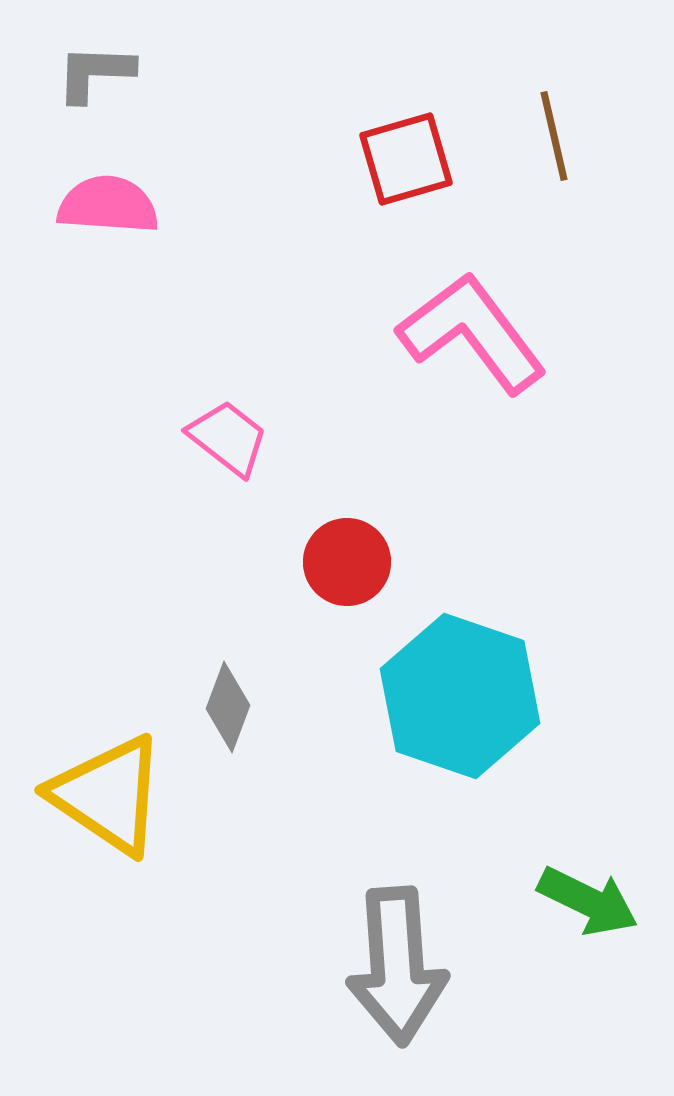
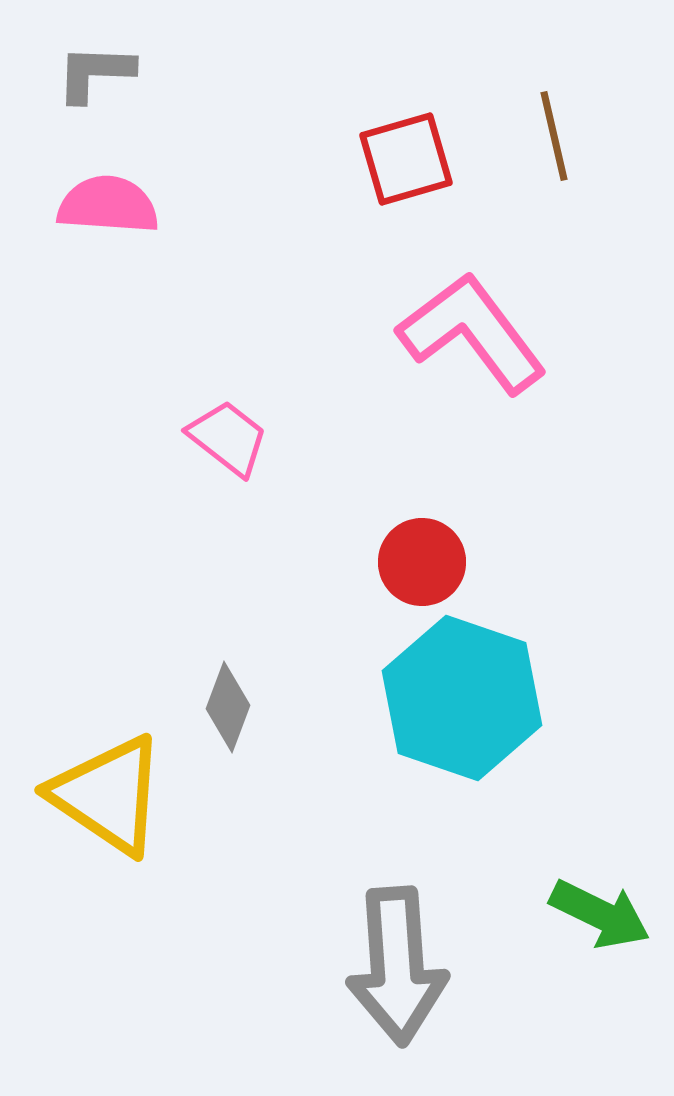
red circle: moved 75 px right
cyan hexagon: moved 2 px right, 2 px down
green arrow: moved 12 px right, 13 px down
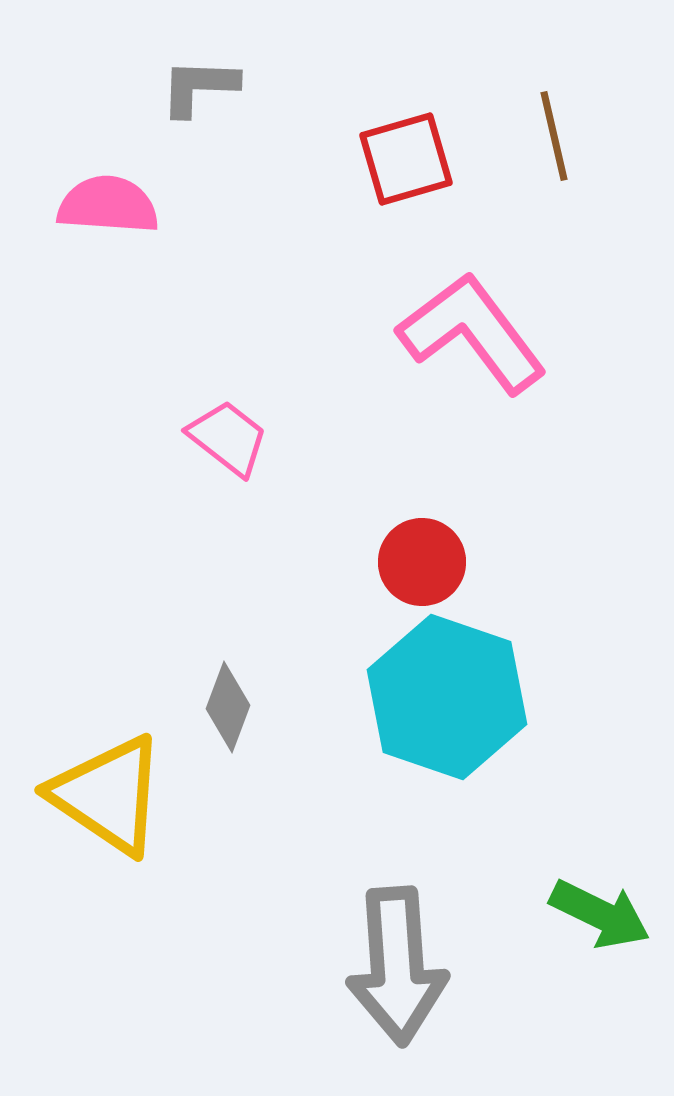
gray L-shape: moved 104 px right, 14 px down
cyan hexagon: moved 15 px left, 1 px up
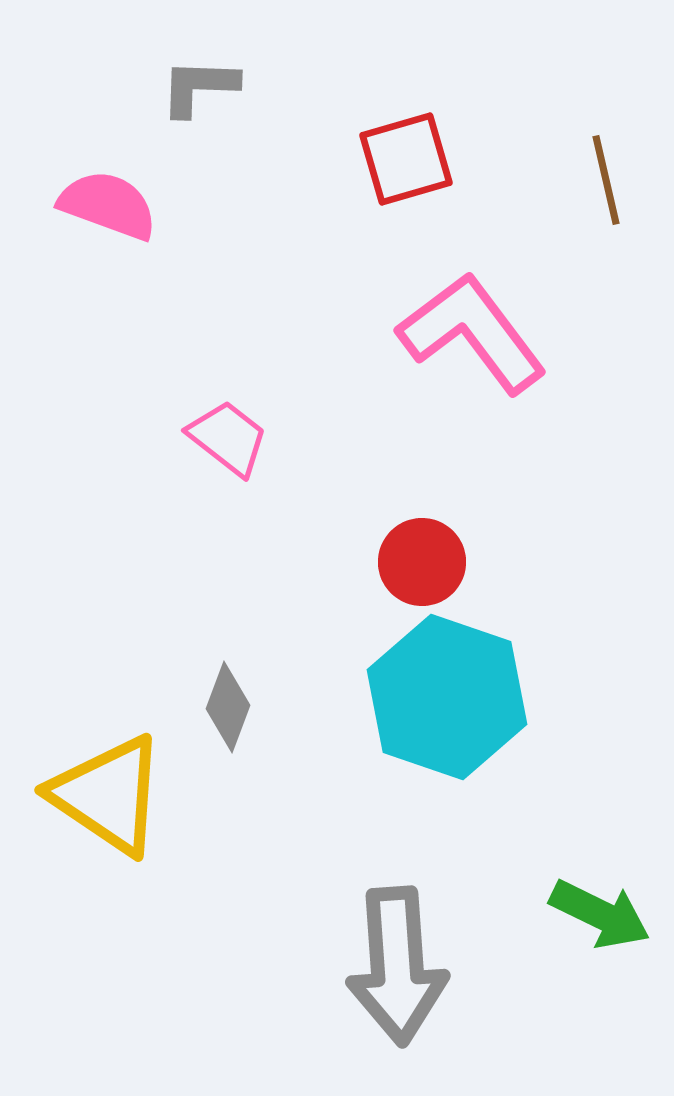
brown line: moved 52 px right, 44 px down
pink semicircle: rotated 16 degrees clockwise
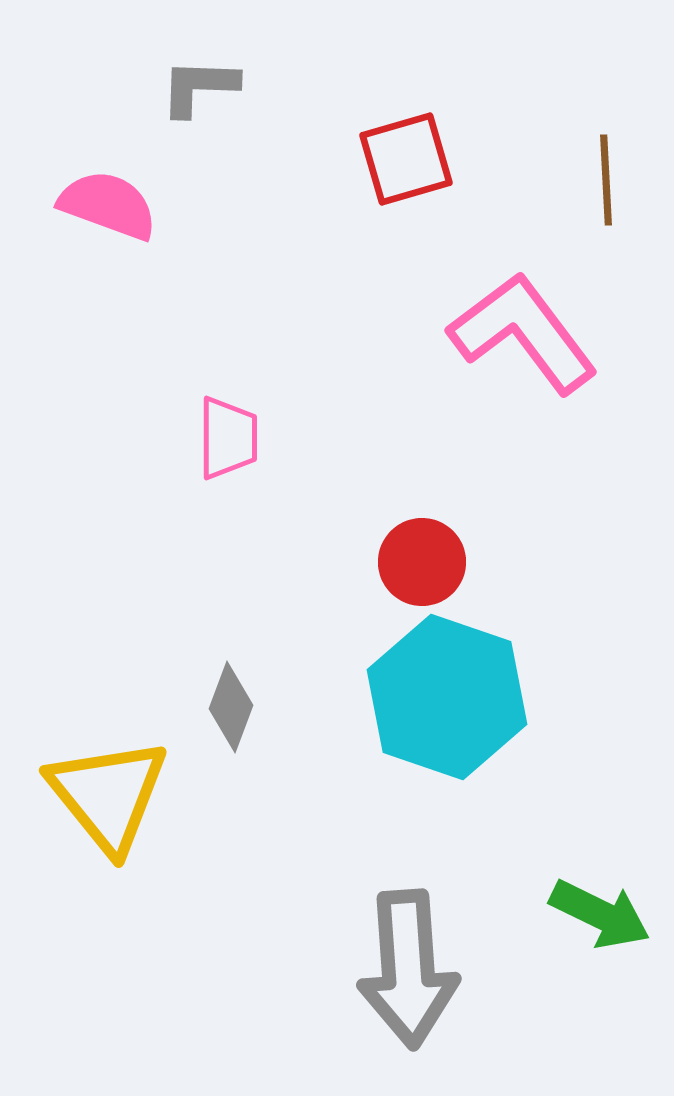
brown line: rotated 10 degrees clockwise
pink L-shape: moved 51 px right
pink trapezoid: rotated 52 degrees clockwise
gray diamond: moved 3 px right
yellow triangle: rotated 17 degrees clockwise
gray arrow: moved 11 px right, 3 px down
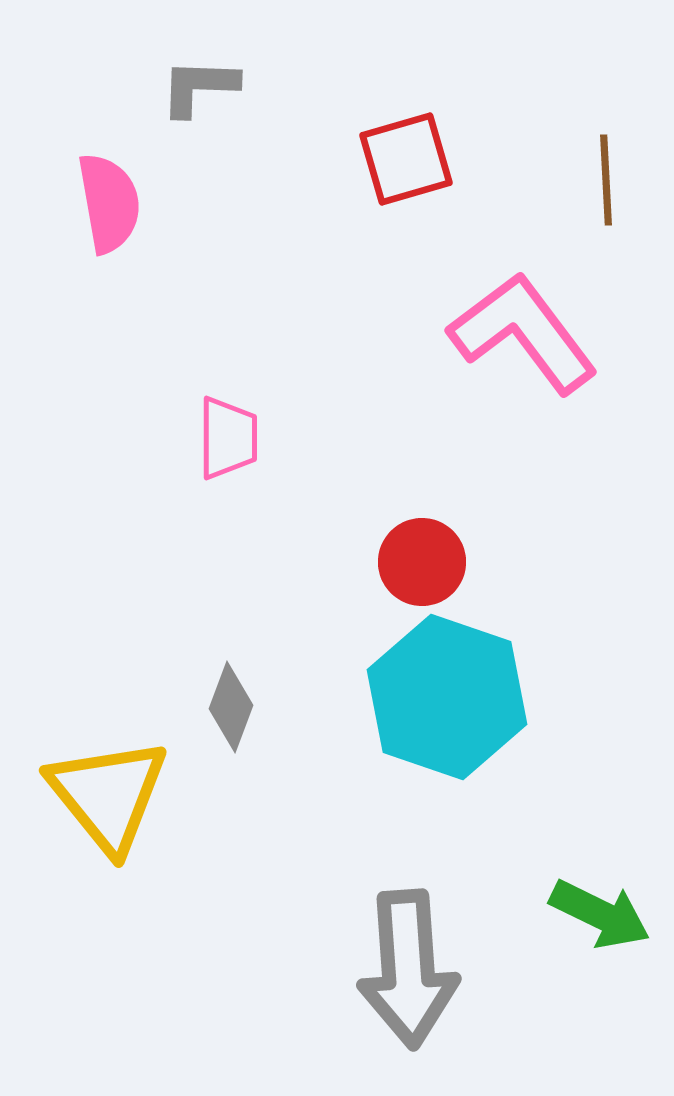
pink semicircle: moved 1 px right, 2 px up; rotated 60 degrees clockwise
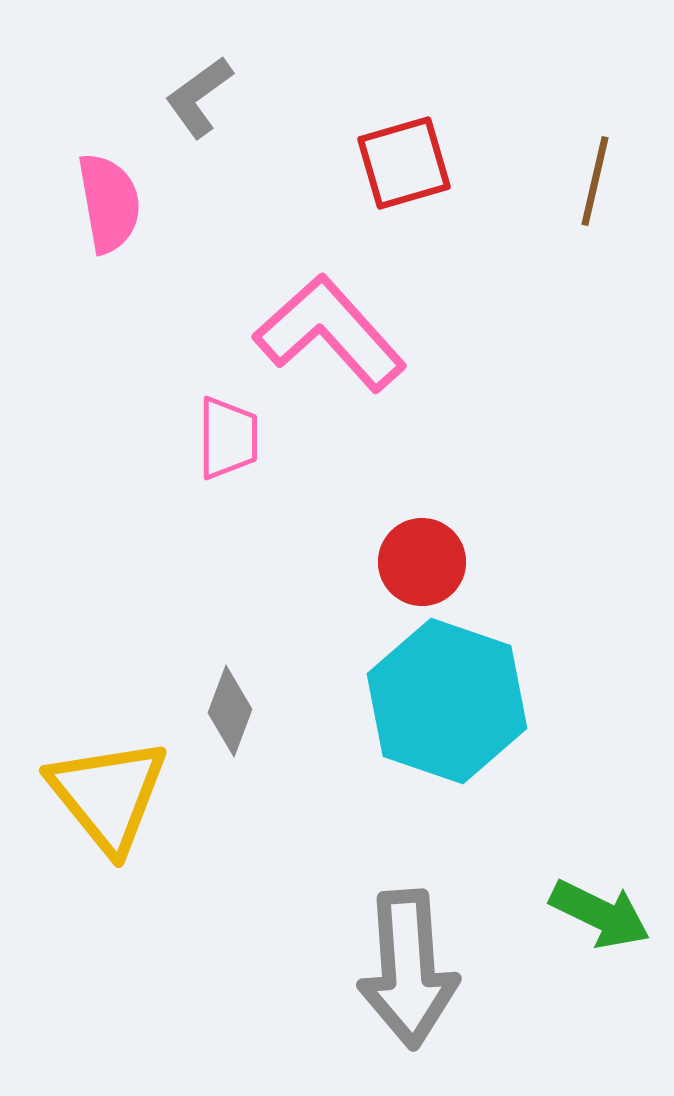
gray L-shape: moved 10 px down; rotated 38 degrees counterclockwise
red square: moved 2 px left, 4 px down
brown line: moved 11 px left, 1 px down; rotated 16 degrees clockwise
pink L-shape: moved 193 px left; rotated 5 degrees counterclockwise
cyan hexagon: moved 4 px down
gray diamond: moved 1 px left, 4 px down
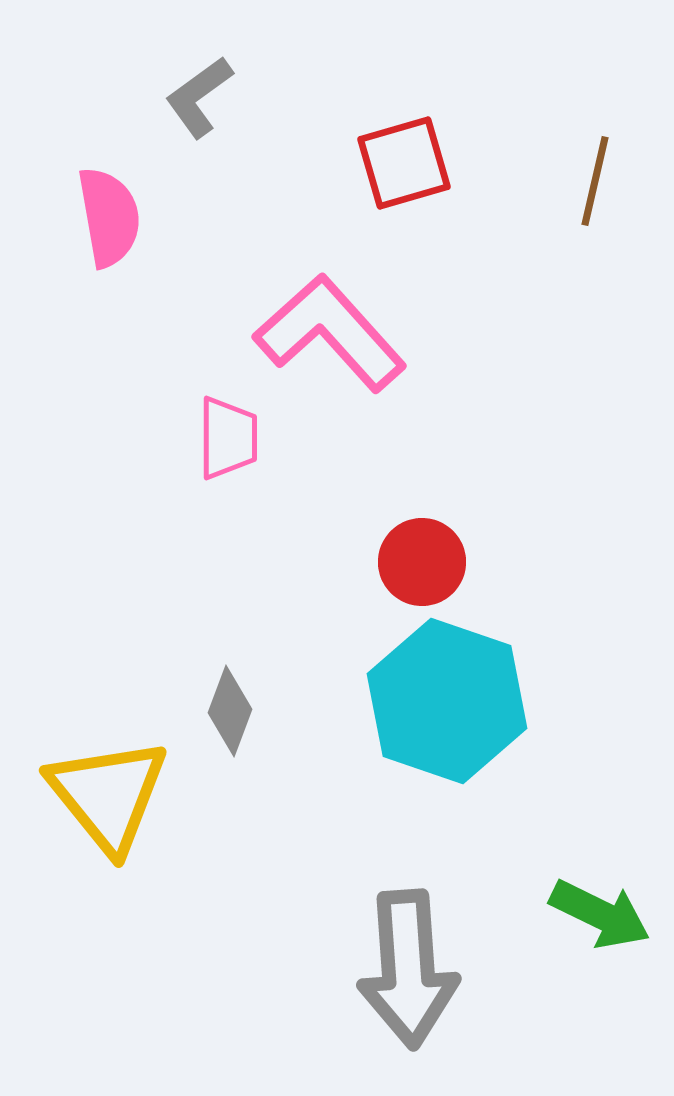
pink semicircle: moved 14 px down
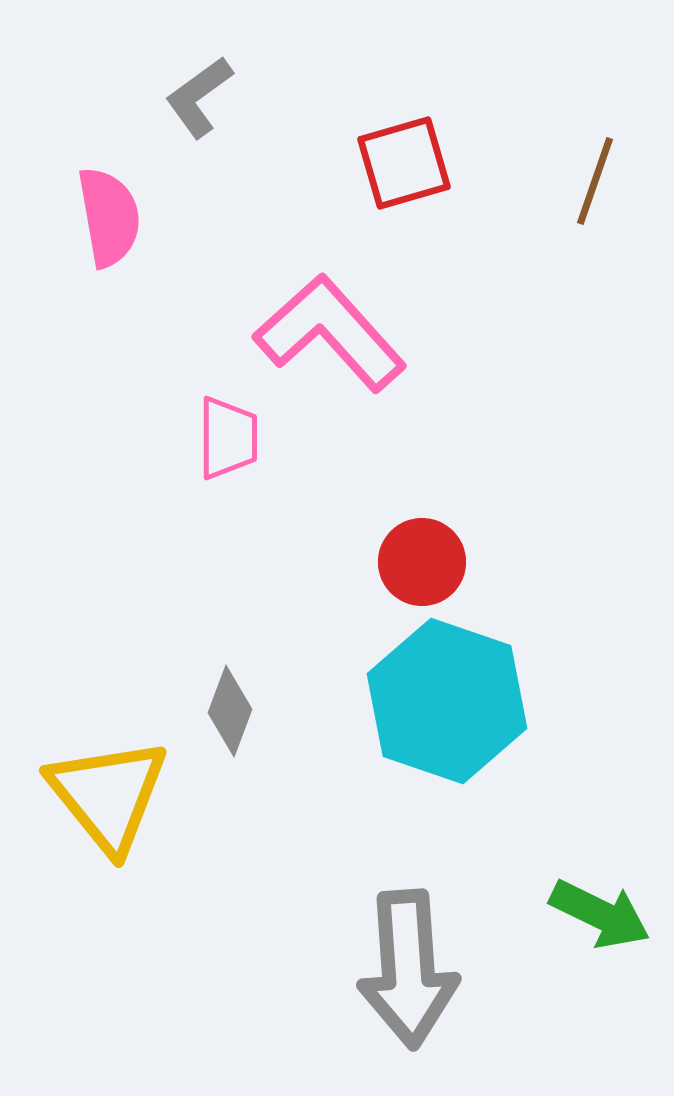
brown line: rotated 6 degrees clockwise
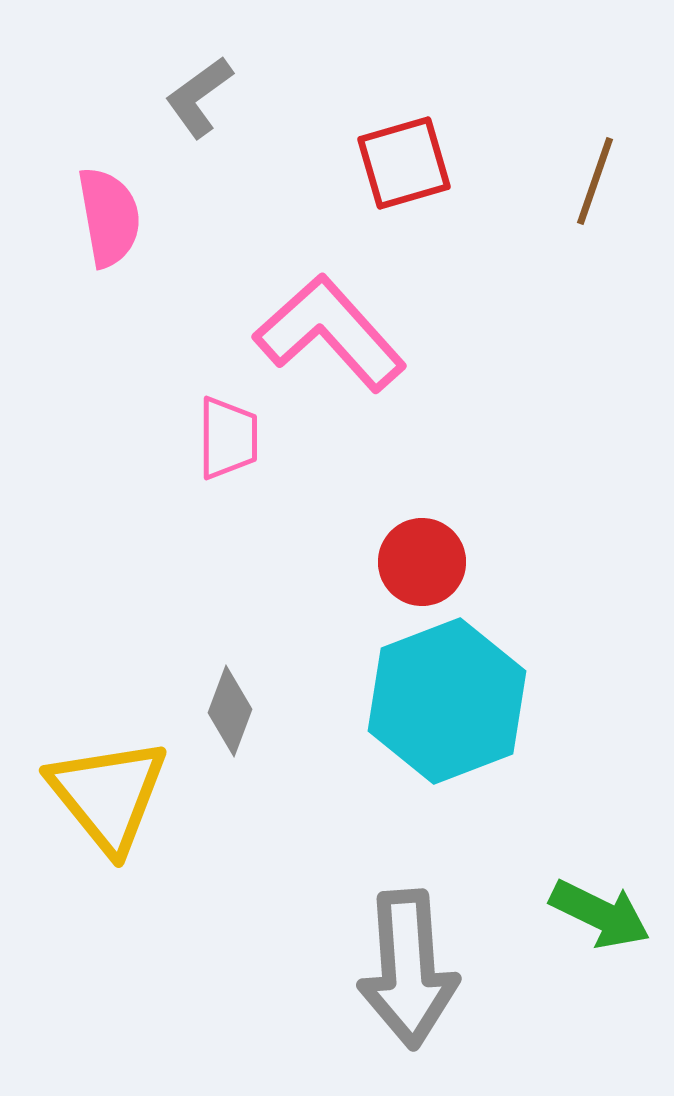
cyan hexagon: rotated 20 degrees clockwise
